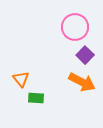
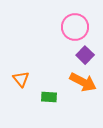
orange arrow: moved 1 px right
green rectangle: moved 13 px right, 1 px up
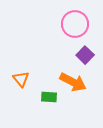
pink circle: moved 3 px up
orange arrow: moved 10 px left
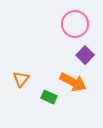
orange triangle: rotated 18 degrees clockwise
green rectangle: rotated 21 degrees clockwise
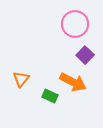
green rectangle: moved 1 px right, 1 px up
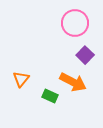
pink circle: moved 1 px up
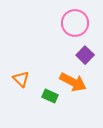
orange triangle: rotated 24 degrees counterclockwise
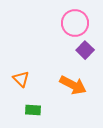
purple square: moved 5 px up
orange arrow: moved 3 px down
green rectangle: moved 17 px left, 14 px down; rotated 21 degrees counterclockwise
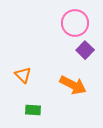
orange triangle: moved 2 px right, 4 px up
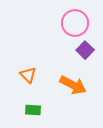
orange triangle: moved 5 px right
